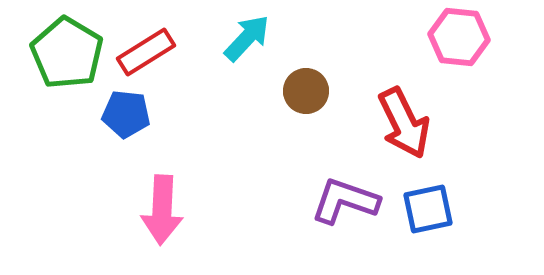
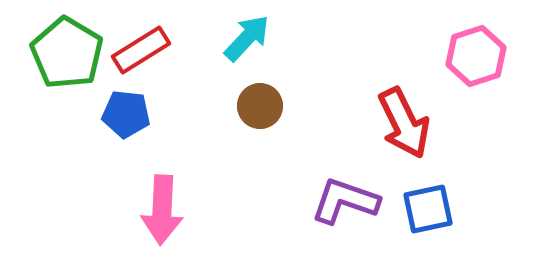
pink hexagon: moved 17 px right, 19 px down; rotated 24 degrees counterclockwise
red rectangle: moved 5 px left, 2 px up
brown circle: moved 46 px left, 15 px down
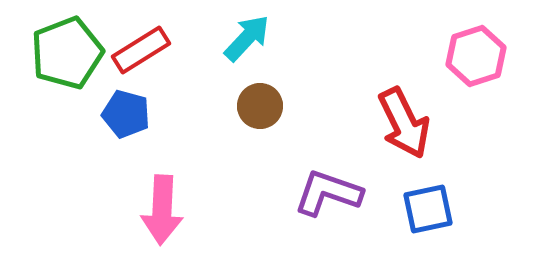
green pentagon: rotated 20 degrees clockwise
blue pentagon: rotated 9 degrees clockwise
purple L-shape: moved 17 px left, 8 px up
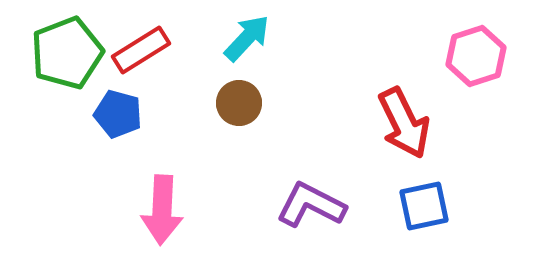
brown circle: moved 21 px left, 3 px up
blue pentagon: moved 8 px left
purple L-shape: moved 17 px left, 12 px down; rotated 8 degrees clockwise
blue square: moved 4 px left, 3 px up
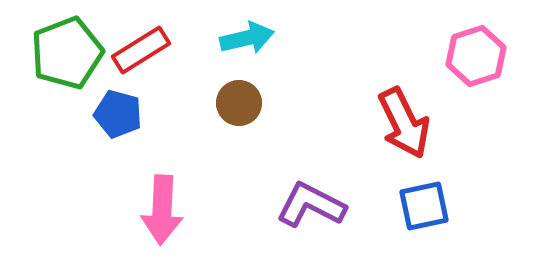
cyan arrow: rotated 34 degrees clockwise
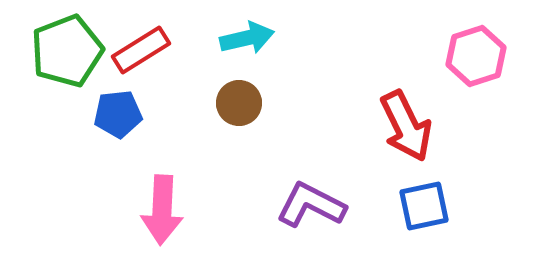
green pentagon: moved 2 px up
blue pentagon: rotated 21 degrees counterclockwise
red arrow: moved 2 px right, 3 px down
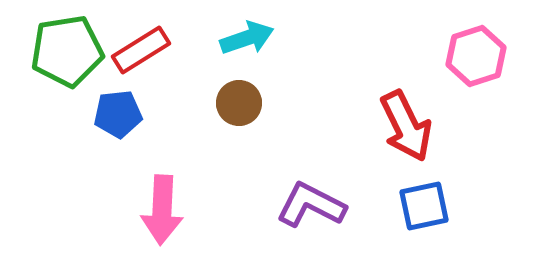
cyan arrow: rotated 6 degrees counterclockwise
green pentagon: rotated 12 degrees clockwise
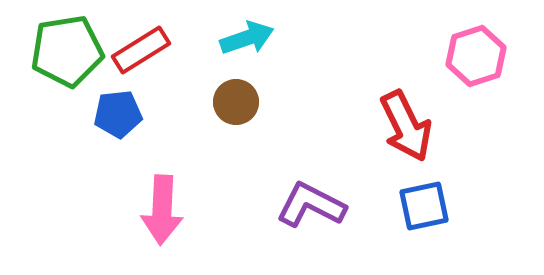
brown circle: moved 3 px left, 1 px up
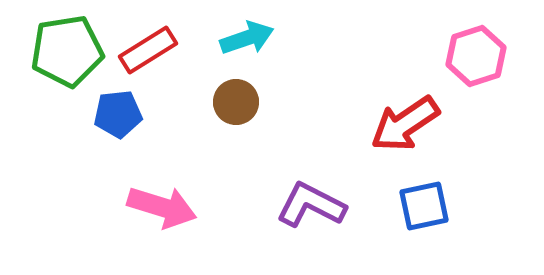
red rectangle: moved 7 px right
red arrow: moved 1 px left, 2 px up; rotated 82 degrees clockwise
pink arrow: moved 3 px up; rotated 76 degrees counterclockwise
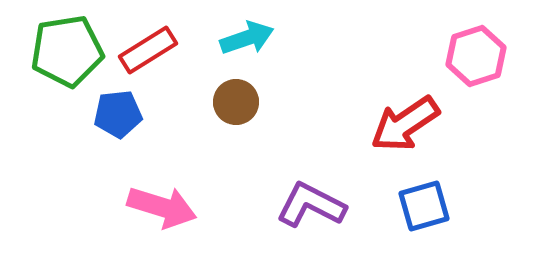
blue square: rotated 4 degrees counterclockwise
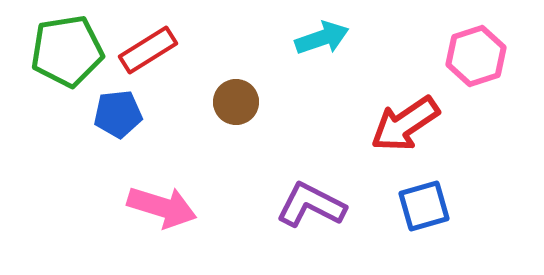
cyan arrow: moved 75 px right
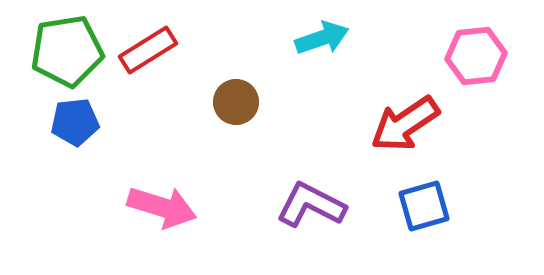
pink hexagon: rotated 12 degrees clockwise
blue pentagon: moved 43 px left, 8 px down
